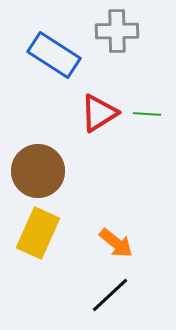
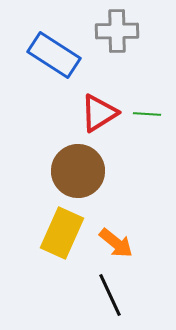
brown circle: moved 40 px right
yellow rectangle: moved 24 px right
black line: rotated 72 degrees counterclockwise
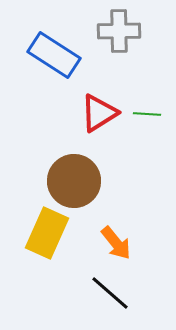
gray cross: moved 2 px right
brown circle: moved 4 px left, 10 px down
yellow rectangle: moved 15 px left
orange arrow: rotated 12 degrees clockwise
black line: moved 2 px up; rotated 24 degrees counterclockwise
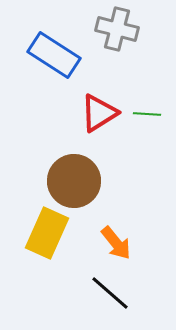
gray cross: moved 2 px left, 2 px up; rotated 15 degrees clockwise
